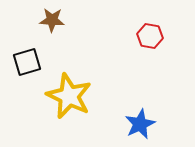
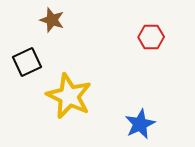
brown star: rotated 15 degrees clockwise
red hexagon: moved 1 px right, 1 px down; rotated 10 degrees counterclockwise
black square: rotated 8 degrees counterclockwise
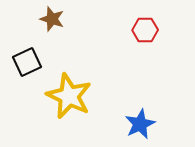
brown star: moved 1 px up
red hexagon: moved 6 px left, 7 px up
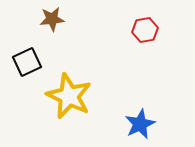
brown star: rotated 25 degrees counterclockwise
red hexagon: rotated 10 degrees counterclockwise
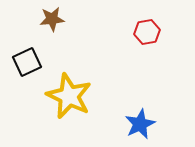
red hexagon: moved 2 px right, 2 px down
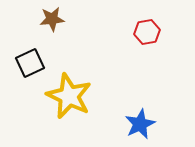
black square: moved 3 px right, 1 px down
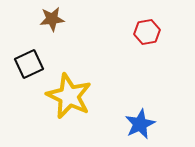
black square: moved 1 px left, 1 px down
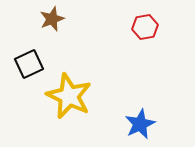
brown star: rotated 15 degrees counterclockwise
red hexagon: moved 2 px left, 5 px up
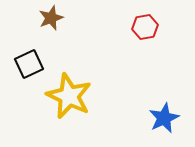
brown star: moved 1 px left, 1 px up
blue star: moved 24 px right, 6 px up
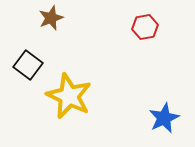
black square: moved 1 px left, 1 px down; rotated 28 degrees counterclockwise
